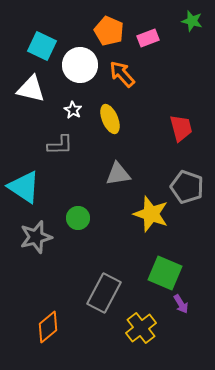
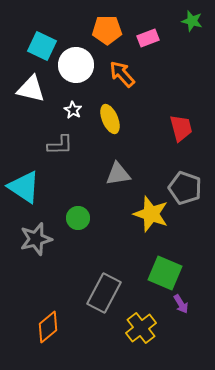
orange pentagon: moved 2 px left, 1 px up; rotated 24 degrees counterclockwise
white circle: moved 4 px left
gray pentagon: moved 2 px left, 1 px down
gray star: moved 2 px down
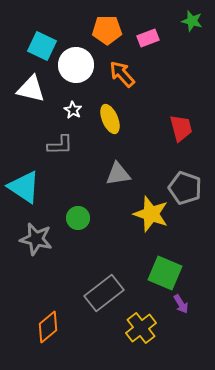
gray star: rotated 28 degrees clockwise
gray rectangle: rotated 24 degrees clockwise
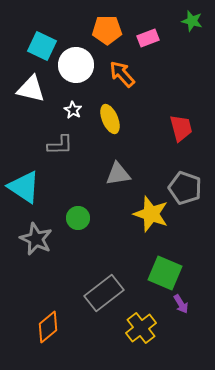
gray star: rotated 12 degrees clockwise
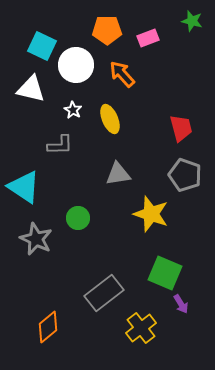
gray pentagon: moved 13 px up
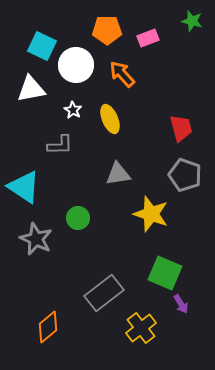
white triangle: rotated 24 degrees counterclockwise
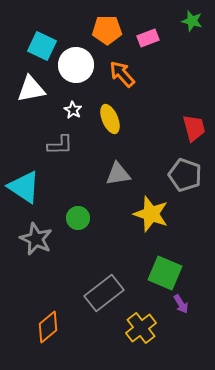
red trapezoid: moved 13 px right
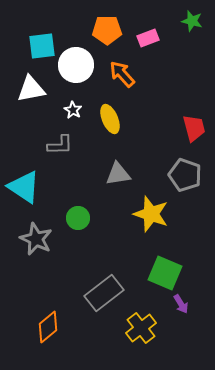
cyan square: rotated 32 degrees counterclockwise
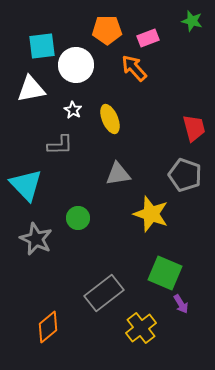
orange arrow: moved 12 px right, 6 px up
cyan triangle: moved 2 px right, 2 px up; rotated 12 degrees clockwise
